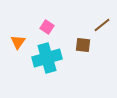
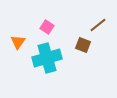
brown line: moved 4 px left
brown square: rotated 14 degrees clockwise
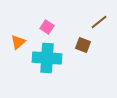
brown line: moved 1 px right, 3 px up
orange triangle: rotated 14 degrees clockwise
cyan cross: rotated 20 degrees clockwise
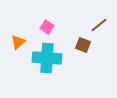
brown line: moved 3 px down
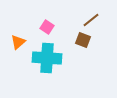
brown line: moved 8 px left, 5 px up
brown square: moved 5 px up
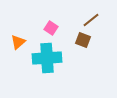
pink square: moved 4 px right, 1 px down
cyan cross: rotated 8 degrees counterclockwise
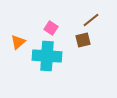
brown square: rotated 35 degrees counterclockwise
cyan cross: moved 2 px up; rotated 8 degrees clockwise
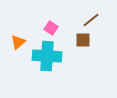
brown square: rotated 14 degrees clockwise
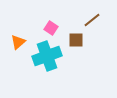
brown line: moved 1 px right
brown square: moved 7 px left
cyan cross: rotated 24 degrees counterclockwise
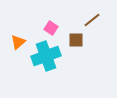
cyan cross: moved 1 px left
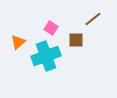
brown line: moved 1 px right, 1 px up
